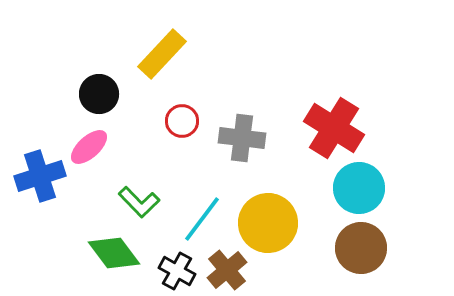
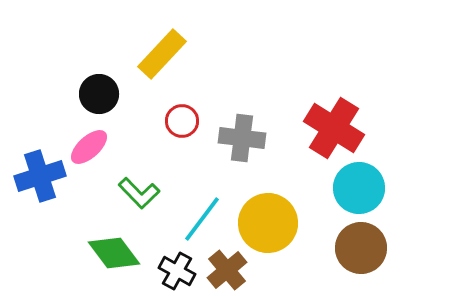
green L-shape: moved 9 px up
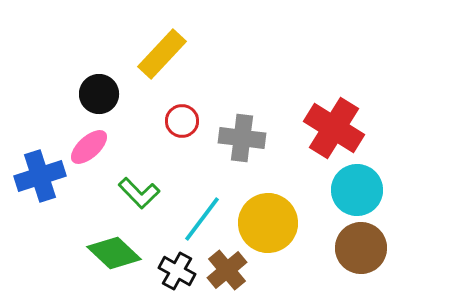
cyan circle: moved 2 px left, 2 px down
green diamond: rotated 10 degrees counterclockwise
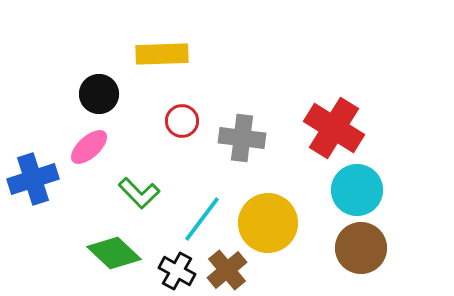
yellow rectangle: rotated 45 degrees clockwise
blue cross: moved 7 px left, 3 px down
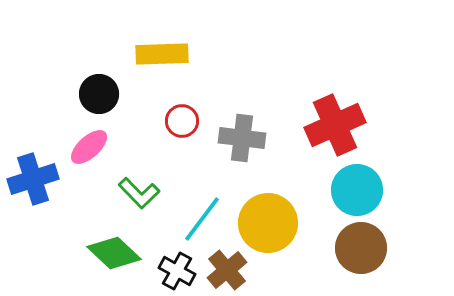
red cross: moved 1 px right, 3 px up; rotated 34 degrees clockwise
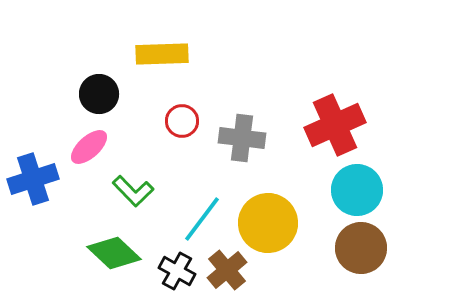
green L-shape: moved 6 px left, 2 px up
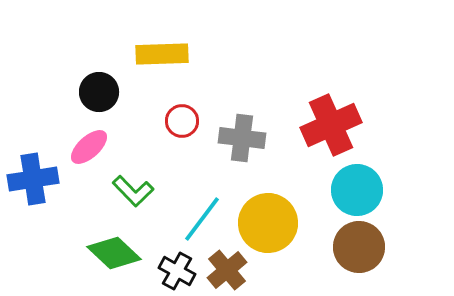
black circle: moved 2 px up
red cross: moved 4 px left
blue cross: rotated 9 degrees clockwise
brown circle: moved 2 px left, 1 px up
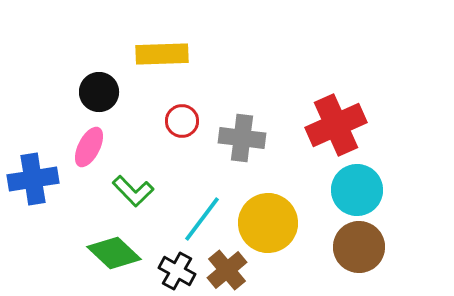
red cross: moved 5 px right
pink ellipse: rotated 21 degrees counterclockwise
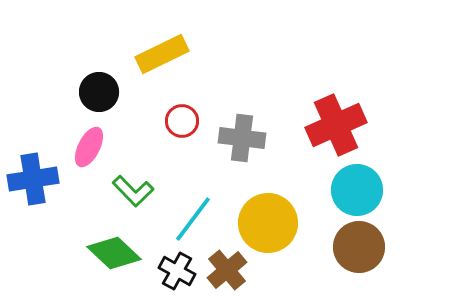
yellow rectangle: rotated 24 degrees counterclockwise
cyan line: moved 9 px left
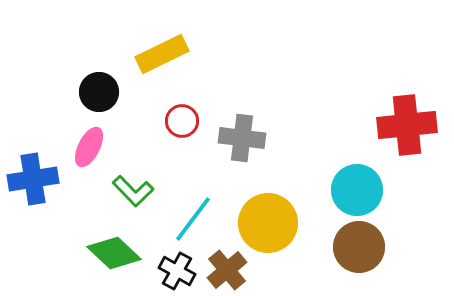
red cross: moved 71 px right; rotated 18 degrees clockwise
